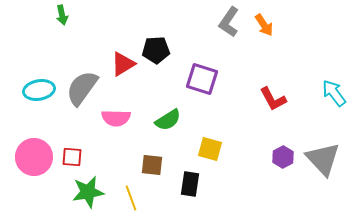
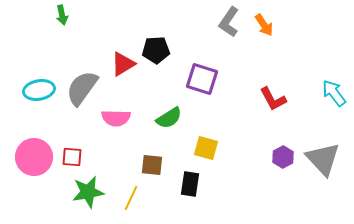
green semicircle: moved 1 px right, 2 px up
yellow square: moved 4 px left, 1 px up
yellow line: rotated 45 degrees clockwise
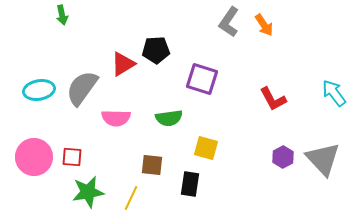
green semicircle: rotated 24 degrees clockwise
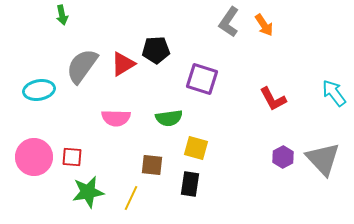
gray semicircle: moved 22 px up
yellow square: moved 10 px left
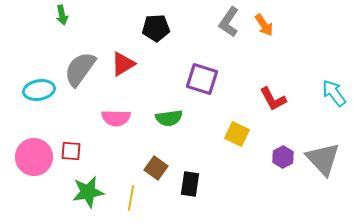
black pentagon: moved 22 px up
gray semicircle: moved 2 px left, 3 px down
yellow square: moved 41 px right, 14 px up; rotated 10 degrees clockwise
red square: moved 1 px left, 6 px up
brown square: moved 4 px right, 3 px down; rotated 30 degrees clockwise
yellow line: rotated 15 degrees counterclockwise
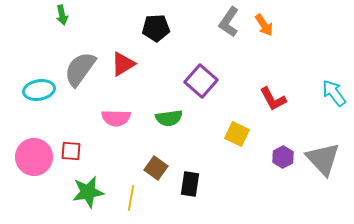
purple square: moved 1 px left, 2 px down; rotated 24 degrees clockwise
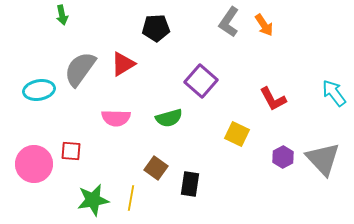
green semicircle: rotated 8 degrees counterclockwise
pink circle: moved 7 px down
green star: moved 5 px right, 8 px down
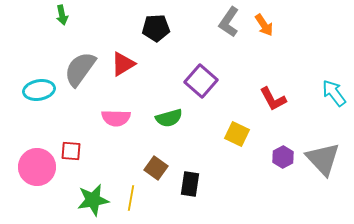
pink circle: moved 3 px right, 3 px down
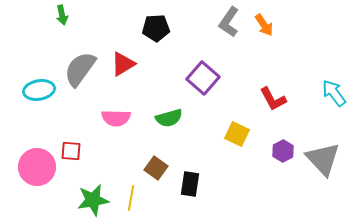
purple square: moved 2 px right, 3 px up
purple hexagon: moved 6 px up
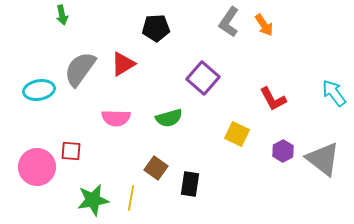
gray triangle: rotated 9 degrees counterclockwise
